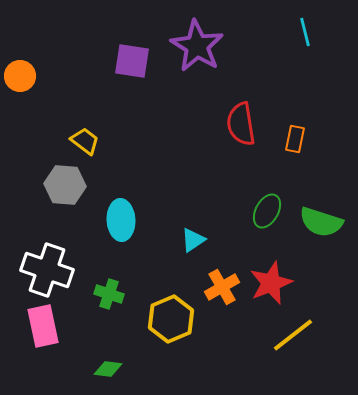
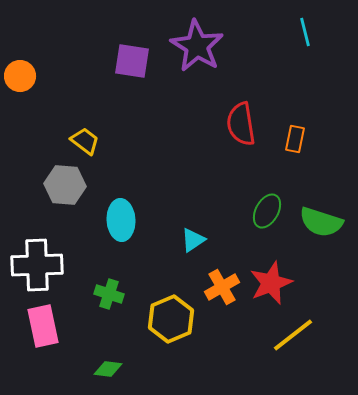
white cross: moved 10 px left, 5 px up; rotated 21 degrees counterclockwise
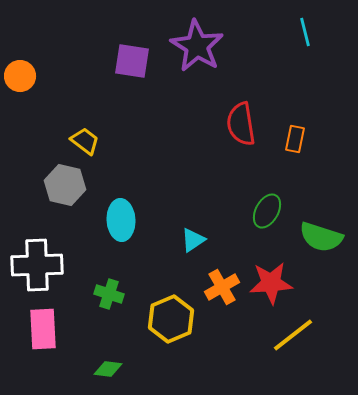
gray hexagon: rotated 9 degrees clockwise
green semicircle: moved 15 px down
red star: rotated 18 degrees clockwise
pink rectangle: moved 3 px down; rotated 9 degrees clockwise
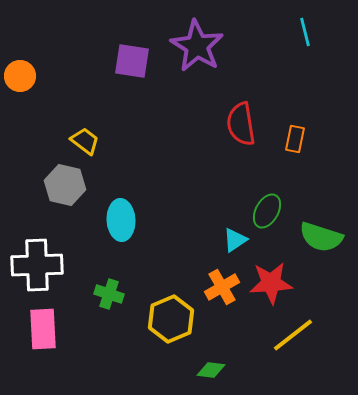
cyan triangle: moved 42 px right
green diamond: moved 103 px right, 1 px down
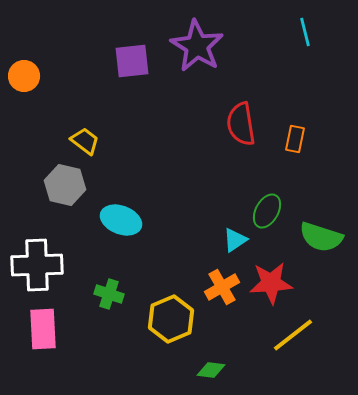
purple square: rotated 15 degrees counterclockwise
orange circle: moved 4 px right
cyan ellipse: rotated 66 degrees counterclockwise
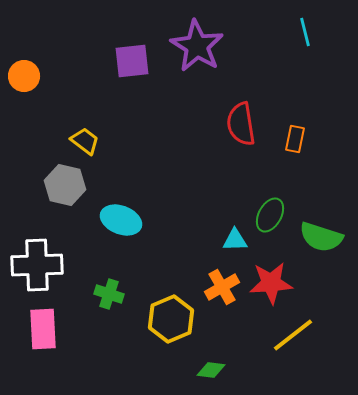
green ellipse: moved 3 px right, 4 px down
cyan triangle: rotated 32 degrees clockwise
